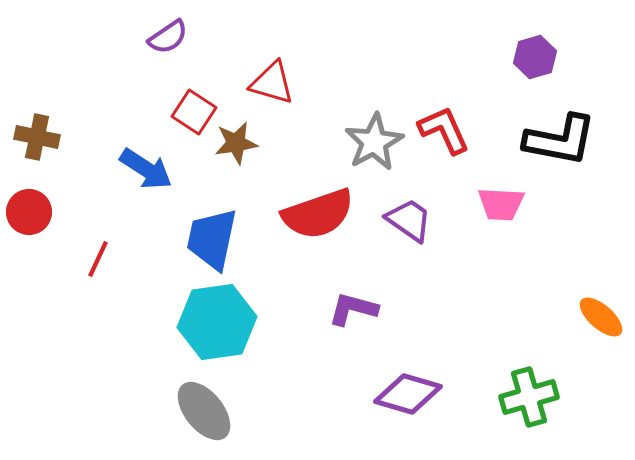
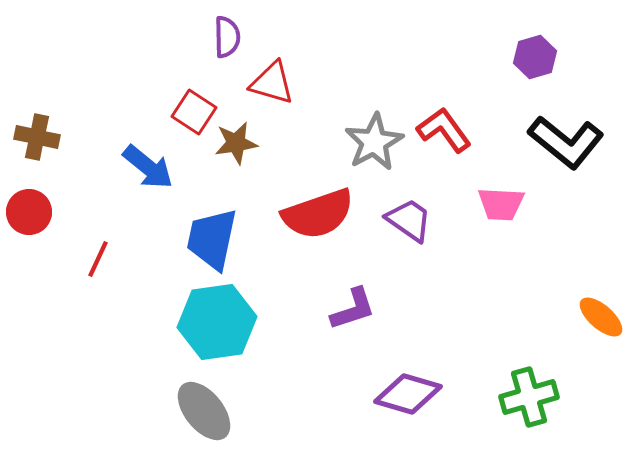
purple semicircle: moved 59 px right; rotated 57 degrees counterclockwise
red L-shape: rotated 12 degrees counterclockwise
black L-shape: moved 6 px right, 2 px down; rotated 28 degrees clockwise
blue arrow: moved 2 px right, 2 px up; rotated 6 degrees clockwise
purple L-shape: rotated 147 degrees clockwise
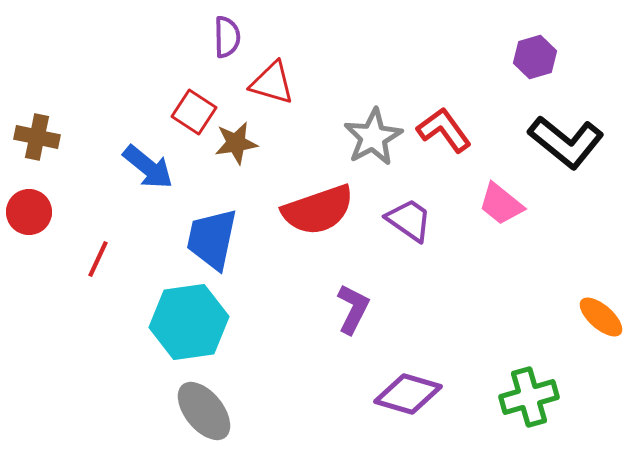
gray star: moved 1 px left, 5 px up
pink trapezoid: rotated 36 degrees clockwise
red semicircle: moved 4 px up
purple L-shape: rotated 45 degrees counterclockwise
cyan hexagon: moved 28 px left
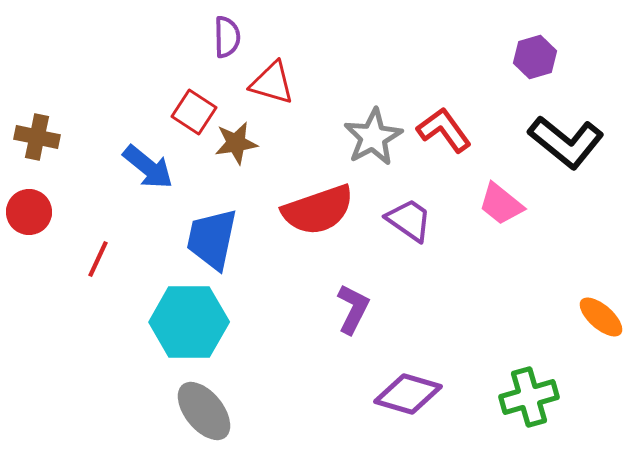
cyan hexagon: rotated 8 degrees clockwise
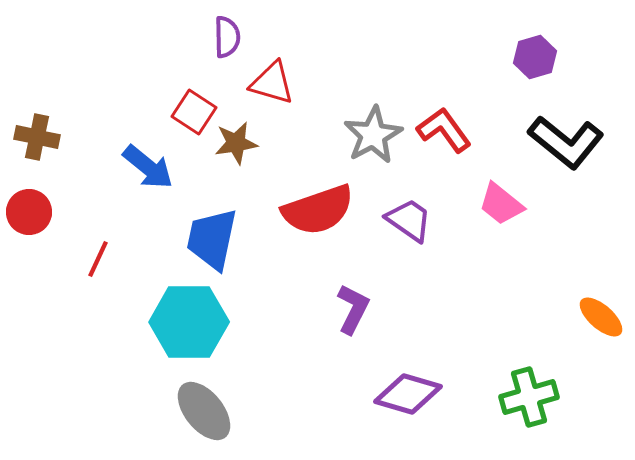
gray star: moved 2 px up
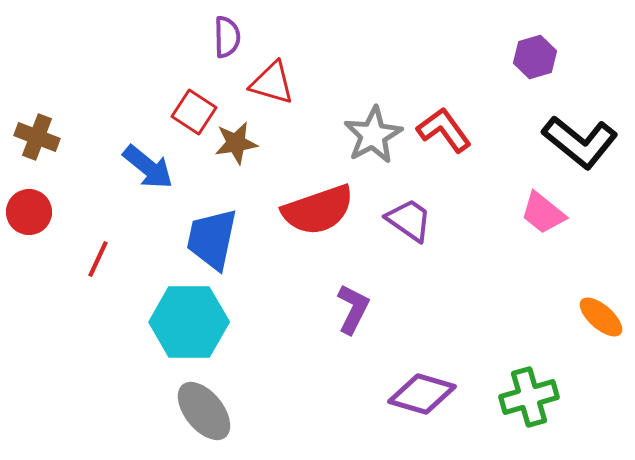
brown cross: rotated 9 degrees clockwise
black L-shape: moved 14 px right
pink trapezoid: moved 42 px right, 9 px down
purple diamond: moved 14 px right
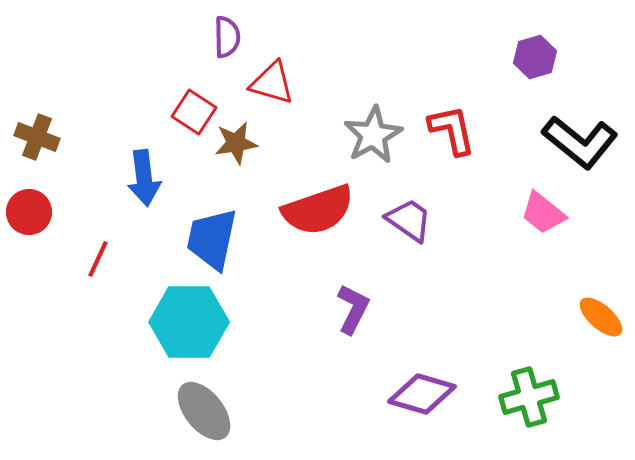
red L-shape: moved 8 px right; rotated 24 degrees clockwise
blue arrow: moved 4 px left, 11 px down; rotated 44 degrees clockwise
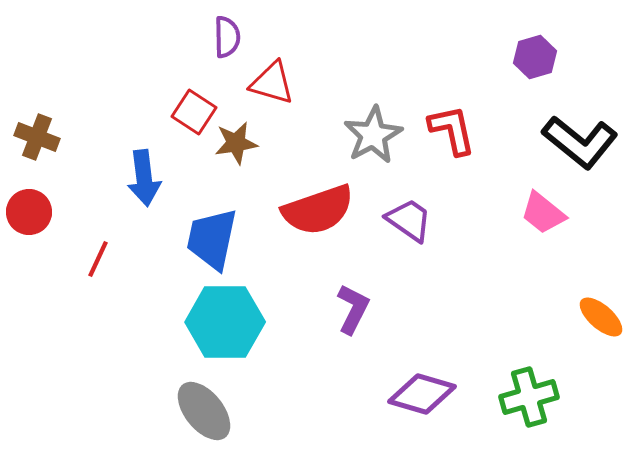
cyan hexagon: moved 36 px right
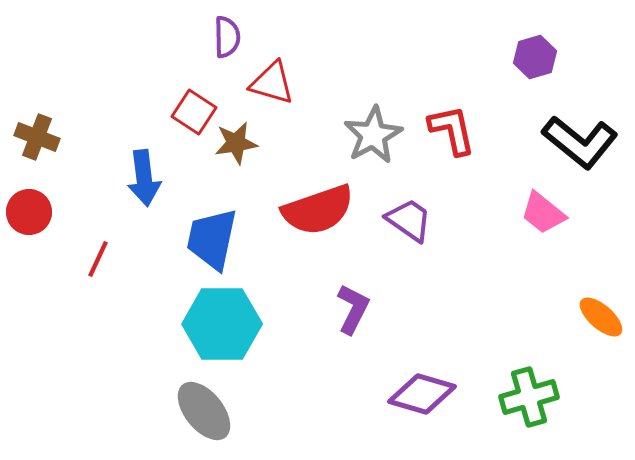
cyan hexagon: moved 3 px left, 2 px down
